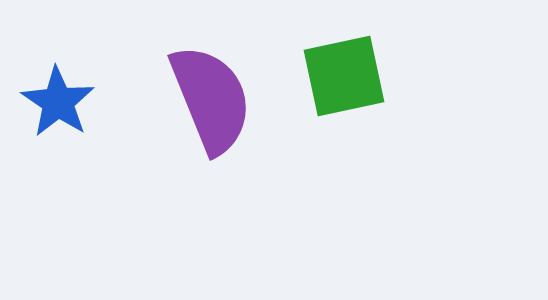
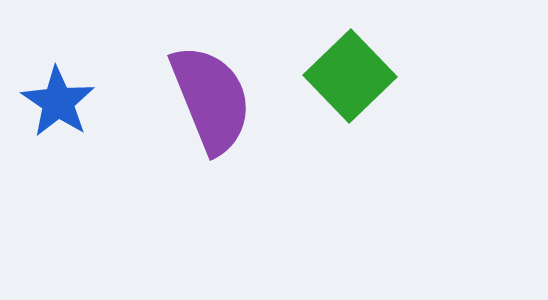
green square: moved 6 px right; rotated 32 degrees counterclockwise
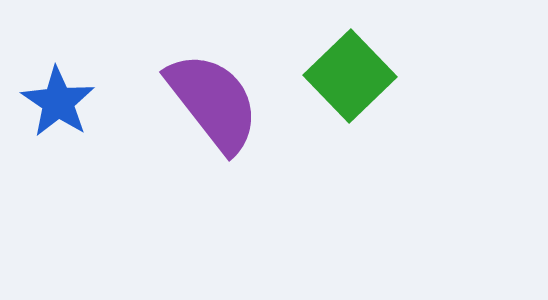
purple semicircle: moved 2 px right, 3 px down; rotated 16 degrees counterclockwise
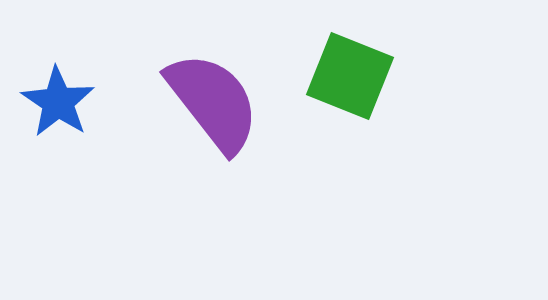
green square: rotated 24 degrees counterclockwise
